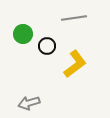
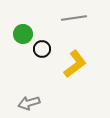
black circle: moved 5 px left, 3 px down
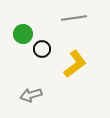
gray arrow: moved 2 px right, 8 px up
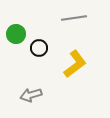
green circle: moved 7 px left
black circle: moved 3 px left, 1 px up
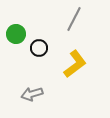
gray line: moved 1 px down; rotated 55 degrees counterclockwise
gray arrow: moved 1 px right, 1 px up
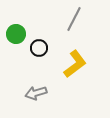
gray arrow: moved 4 px right, 1 px up
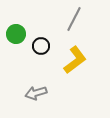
black circle: moved 2 px right, 2 px up
yellow L-shape: moved 4 px up
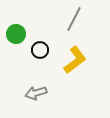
black circle: moved 1 px left, 4 px down
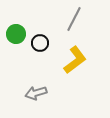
black circle: moved 7 px up
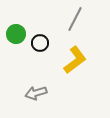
gray line: moved 1 px right
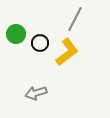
yellow L-shape: moved 8 px left, 8 px up
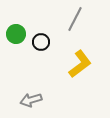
black circle: moved 1 px right, 1 px up
yellow L-shape: moved 13 px right, 12 px down
gray arrow: moved 5 px left, 7 px down
